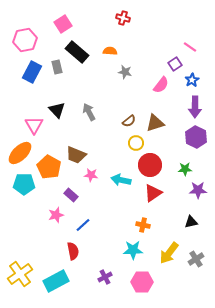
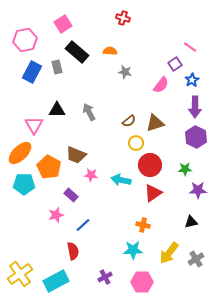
black triangle at (57, 110): rotated 48 degrees counterclockwise
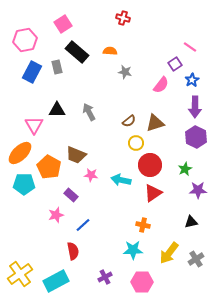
green star at (185, 169): rotated 24 degrees counterclockwise
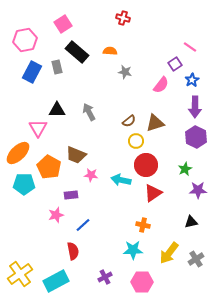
pink triangle at (34, 125): moved 4 px right, 3 px down
yellow circle at (136, 143): moved 2 px up
orange ellipse at (20, 153): moved 2 px left
red circle at (150, 165): moved 4 px left
purple rectangle at (71, 195): rotated 48 degrees counterclockwise
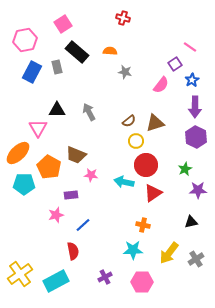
cyan arrow at (121, 180): moved 3 px right, 2 px down
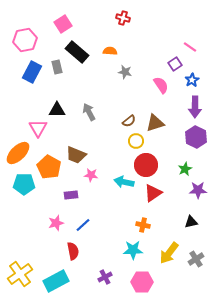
pink semicircle at (161, 85): rotated 72 degrees counterclockwise
pink star at (56, 215): moved 8 px down
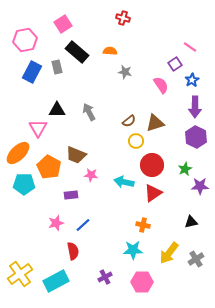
red circle at (146, 165): moved 6 px right
purple star at (198, 190): moved 2 px right, 4 px up
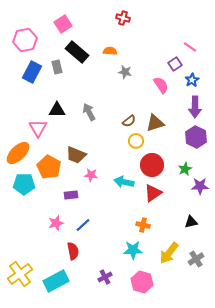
pink hexagon at (142, 282): rotated 15 degrees clockwise
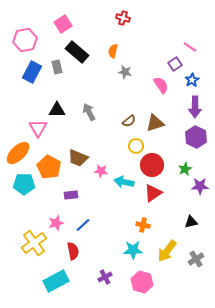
orange semicircle at (110, 51): moved 3 px right; rotated 80 degrees counterclockwise
yellow circle at (136, 141): moved 5 px down
brown trapezoid at (76, 155): moved 2 px right, 3 px down
pink star at (91, 175): moved 10 px right, 4 px up
yellow arrow at (169, 253): moved 2 px left, 2 px up
yellow cross at (20, 274): moved 14 px right, 31 px up
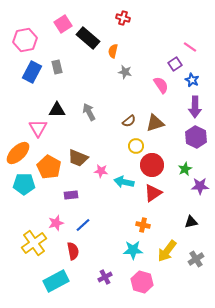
black rectangle at (77, 52): moved 11 px right, 14 px up
blue star at (192, 80): rotated 16 degrees counterclockwise
